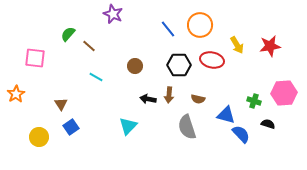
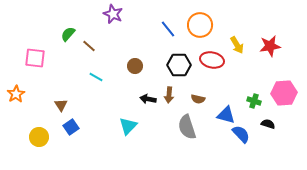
brown triangle: moved 1 px down
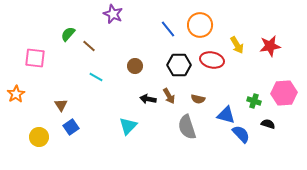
brown arrow: moved 1 px down; rotated 35 degrees counterclockwise
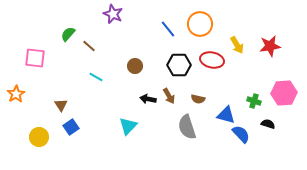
orange circle: moved 1 px up
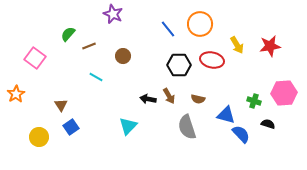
brown line: rotated 64 degrees counterclockwise
pink square: rotated 30 degrees clockwise
brown circle: moved 12 px left, 10 px up
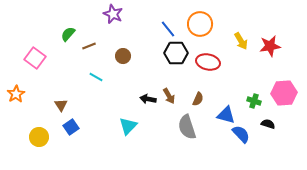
yellow arrow: moved 4 px right, 4 px up
red ellipse: moved 4 px left, 2 px down
black hexagon: moved 3 px left, 12 px up
brown semicircle: rotated 80 degrees counterclockwise
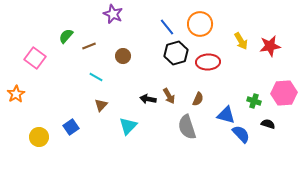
blue line: moved 1 px left, 2 px up
green semicircle: moved 2 px left, 2 px down
black hexagon: rotated 15 degrees counterclockwise
red ellipse: rotated 15 degrees counterclockwise
brown triangle: moved 40 px right; rotated 16 degrees clockwise
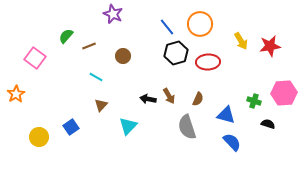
blue semicircle: moved 9 px left, 8 px down
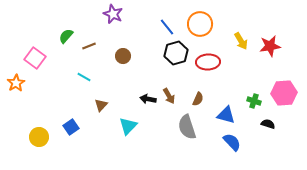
cyan line: moved 12 px left
orange star: moved 11 px up
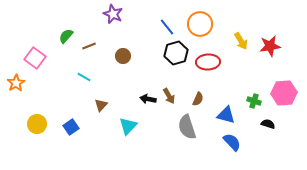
yellow circle: moved 2 px left, 13 px up
